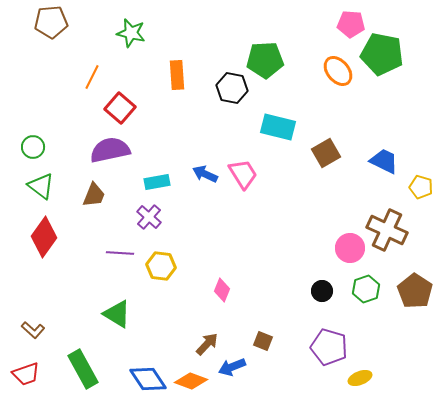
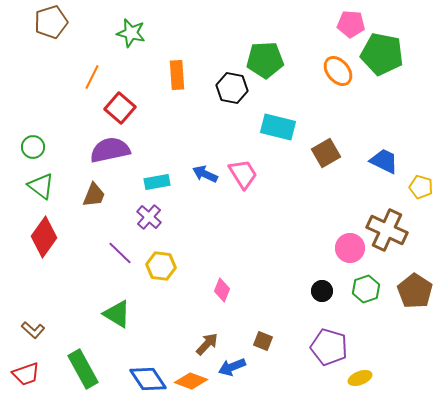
brown pentagon at (51, 22): rotated 12 degrees counterclockwise
purple line at (120, 253): rotated 40 degrees clockwise
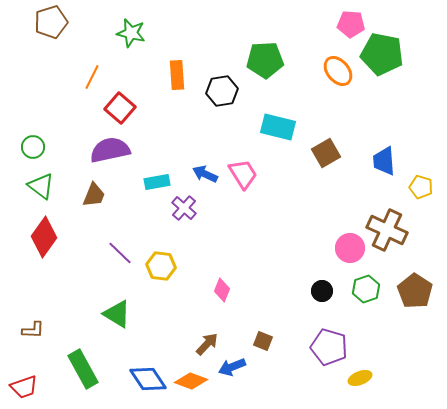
black hexagon at (232, 88): moved 10 px left, 3 px down; rotated 20 degrees counterclockwise
blue trapezoid at (384, 161): rotated 120 degrees counterclockwise
purple cross at (149, 217): moved 35 px right, 9 px up
brown L-shape at (33, 330): rotated 40 degrees counterclockwise
red trapezoid at (26, 374): moved 2 px left, 13 px down
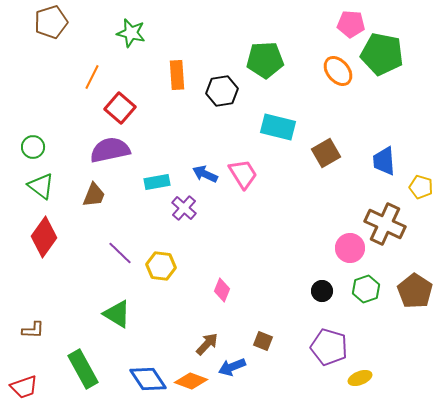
brown cross at (387, 230): moved 2 px left, 6 px up
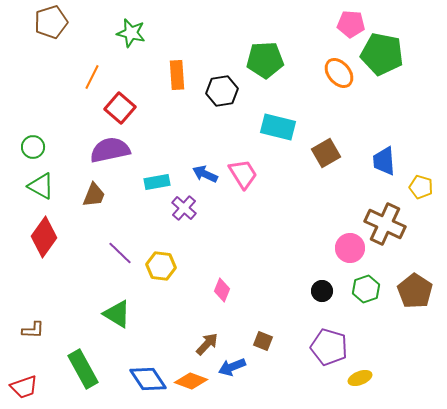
orange ellipse at (338, 71): moved 1 px right, 2 px down
green triangle at (41, 186): rotated 8 degrees counterclockwise
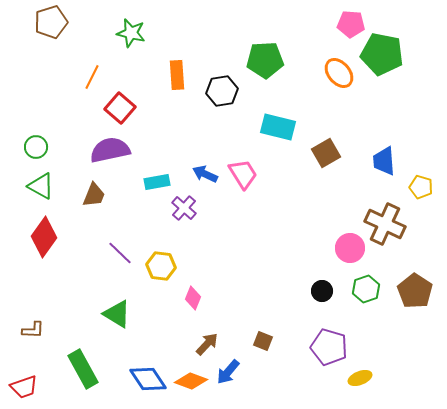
green circle at (33, 147): moved 3 px right
pink diamond at (222, 290): moved 29 px left, 8 px down
blue arrow at (232, 367): moved 4 px left, 5 px down; rotated 28 degrees counterclockwise
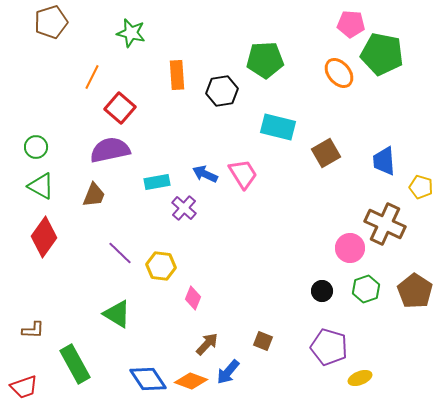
green rectangle at (83, 369): moved 8 px left, 5 px up
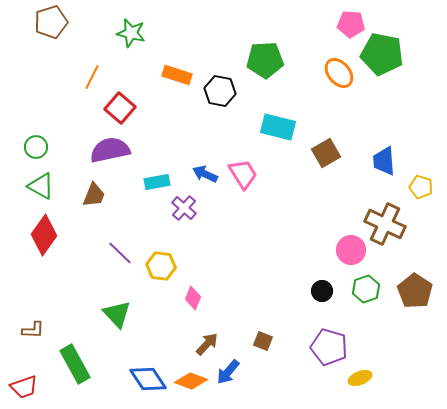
orange rectangle at (177, 75): rotated 68 degrees counterclockwise
black hexagon at (222, 91): moved 2 px left; rotated 20 degrees clockwise
red diamond at (44, 237): moved 2 px up
pink circle at (350, 248): moved 1 px right, 2 px down
green triangle at (117, 314): rotated 16 degrees clockwise
